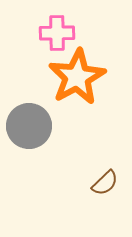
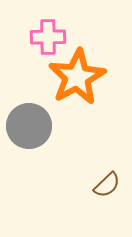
pink cross: moved 9 px left, 4 px down
brown semicircle: moved 2 px right, 2 px down
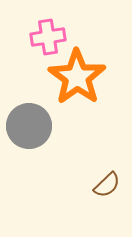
pink cross: rotated 8 degrees counterclockwise
orange star: rotated 8 degrees counterclockwise
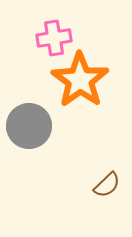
pink cross: moved 6 px right, 1 px down
orange star: moved 3 px right, 3 px down
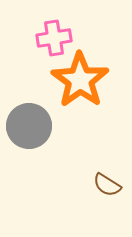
brown semicircle: rotated 76 degrees clockwise
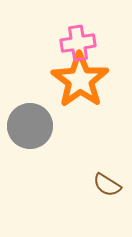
pink cross: moved 24 px right, 5 px down
gray circle: moved 1 px right
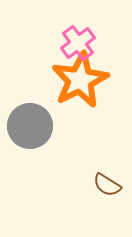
pink cross: rotated 28 degrees counterclockwise
orange star: rotated 10 degrees clockwise
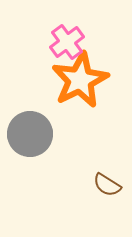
pink cross: moved 11 px left, 1 px up
gray circle: moved 8 px down
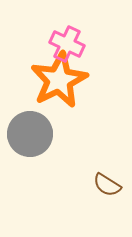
pink cross: moved 2 px down; rotated 28 degrees counterclockwise
orange star: moved 21 px left
